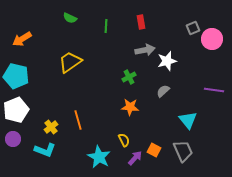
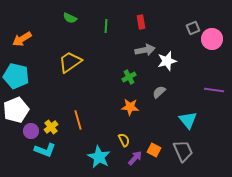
gray semicircle: moved 4 px left, 1 px down
purple circle: moved 18 px right, 8 px up
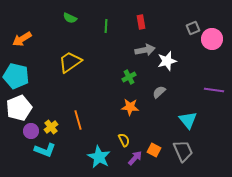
white pentagon: moved 3 px right, 2 px up
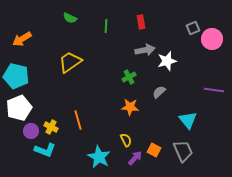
yellow cross: rotated 24 degrees counterclockwise
yellow semicircle: moved 2 px right
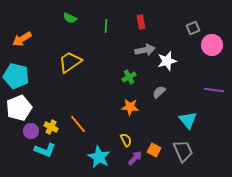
pink circle: moved 6 px down
orange line: moved 4 px down; rotated 24 degrees counterclockwise
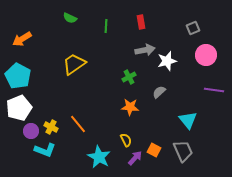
pink circle: moved 6 px left, 10 px down
yellow trapezoid: moved 4 px right, 2 px down
cyan pentagon: moved 2 px right; rotated 15 degrees clockwise
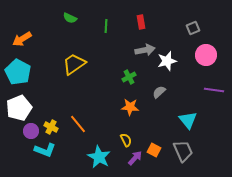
cyan pentagon: moved 4 px up
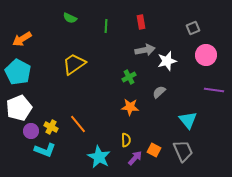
yellow semicircle: rotated 24 degrees clockwise
